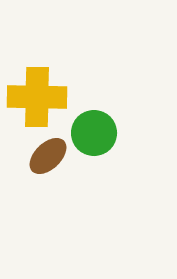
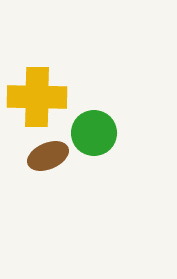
brown ellipse: rotated 21 degrees clockwise
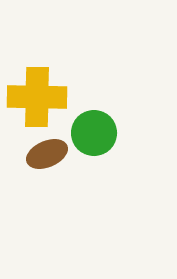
brown ellipse: moved 1 px left, 2 px up
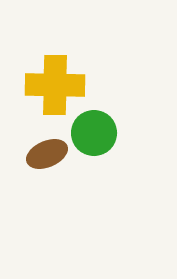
yellow cross: moved 18 px right, 12 px up
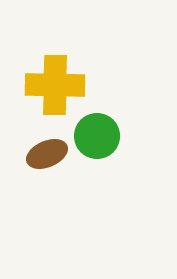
green circle: moved 3 px right, 3 px down
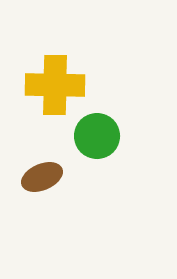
brown ellipse: moved 5 px left, 23 px down
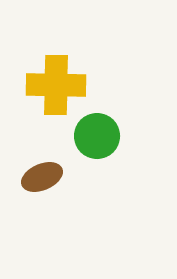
yellow cross: moved 1 px right
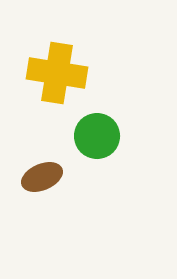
yellow cross: moved 1 px right, 12 px up; rotated 8 degrees clockwise
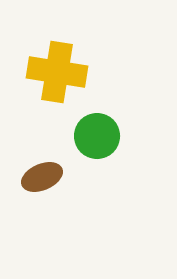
yellow cross: moved 1 px up
